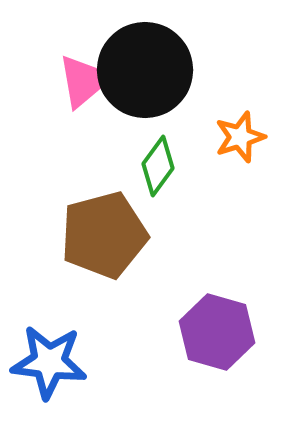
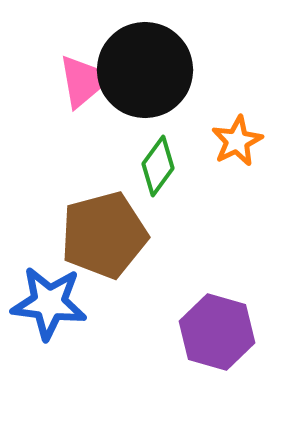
orange star: moved 3 px left, 4 px down; rotated 9 degrees counterclockwise
blue star: moved 59 px up
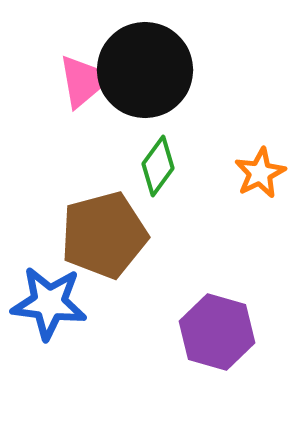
orange star: moved 23 px right, 32 px down
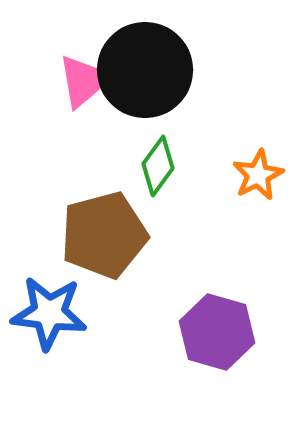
orange star: moved 2 px left, 2 px down
blue star: moved 10 px down
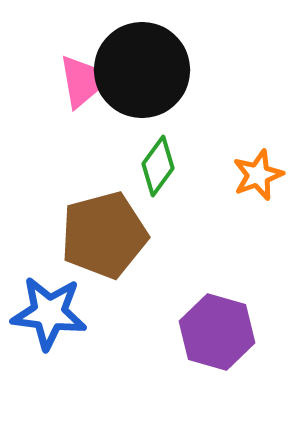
black circle: moved 3 px left
orange star: rotated 6 degrees clockwise
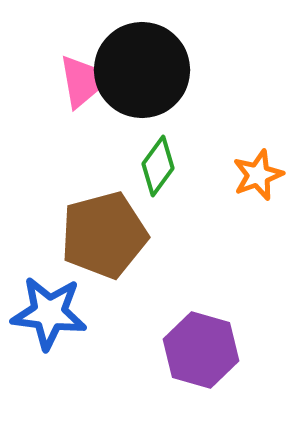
purple hexagon: moved 16 px left, 18 px down
